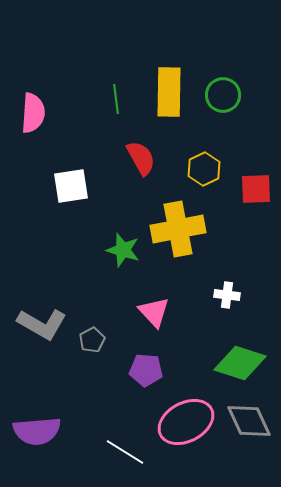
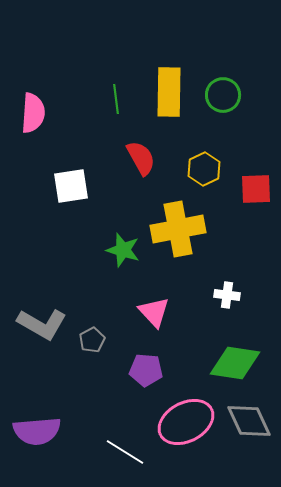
green diamond: moved 5 px left; rotated 9 degrees counterclockwise
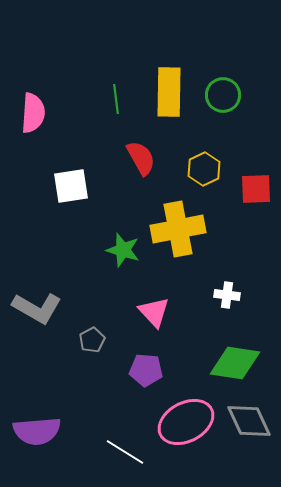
gray L-shape: moved 5 px left, 16 px up
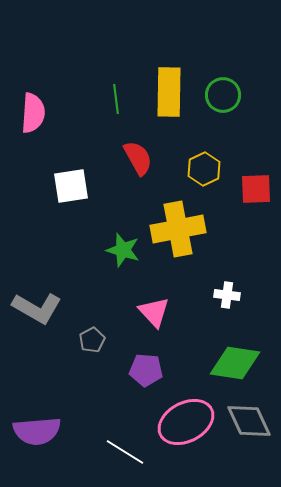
red semicircle: moved 3 px left
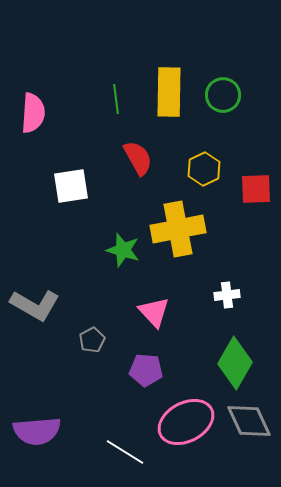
white cross: rotated 15 degrees counterclockwise
gray L-shape: moved 2 px left, 3 px up
green diamond: rotated 69 degrees counterclockwise
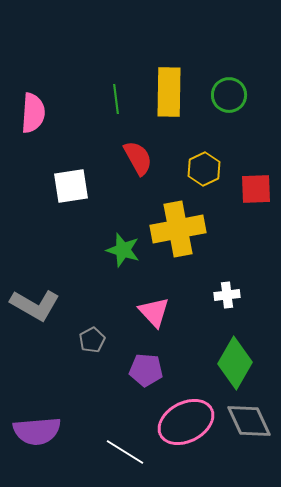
green circle: moved 6 px right
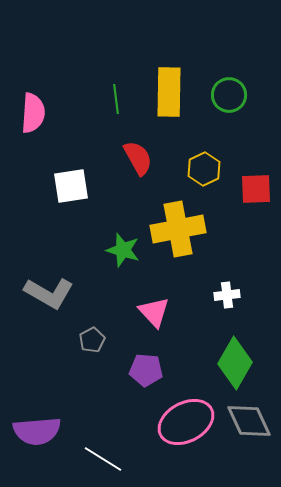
gray L-shape: moved 14 px right, 12 px up
white line: moved 22 px left, 7 px down
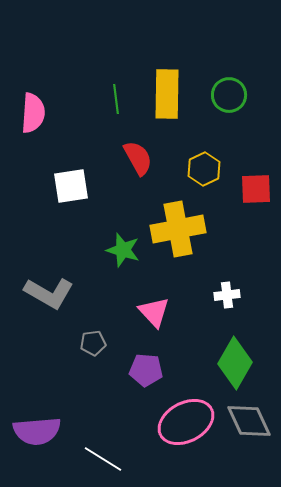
yellow rectangle: moved 2 px left, 2 px down
gray pentagon: moved 1 px right, 3 px down; rotated 20 degrees clockwise
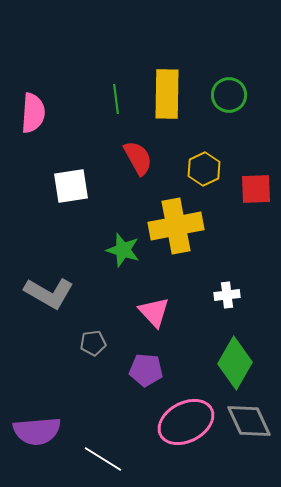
yellow cross: moved 2 px left, 3 px up
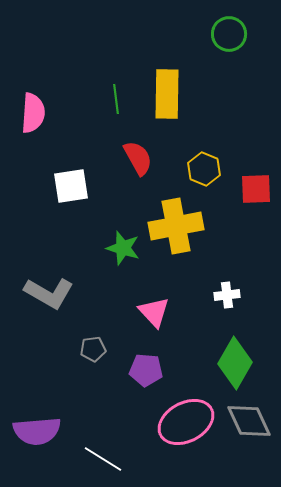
green circle: moved 61 px up
yellow hexagon: rotated 12 degrees counterclockwise
green star: moved 2 px up
gray pentagon: moved 6 px down
